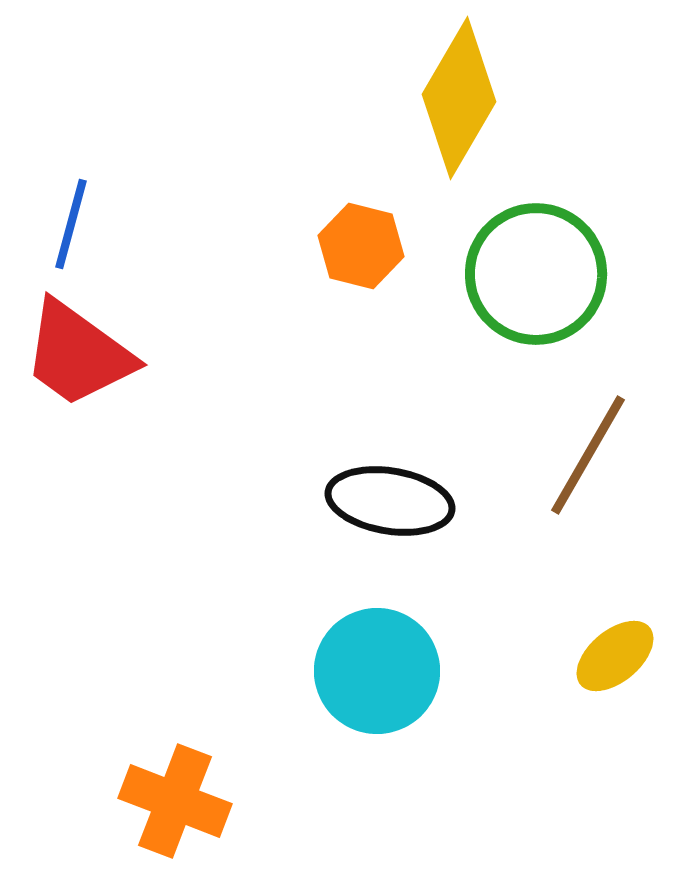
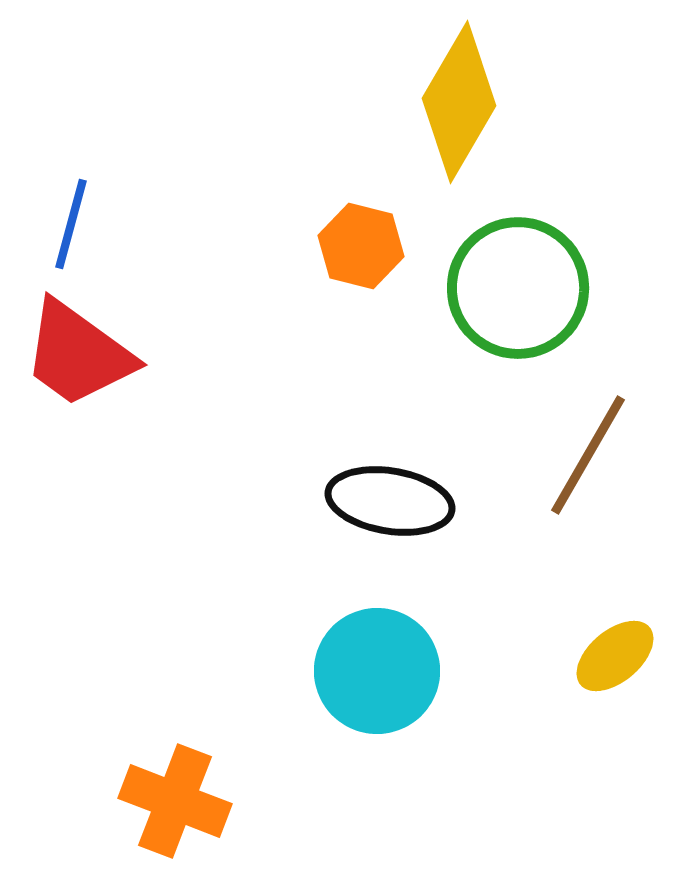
yellow diamond: moved 4 px down
green circle: moved 18 px left, 14 px down
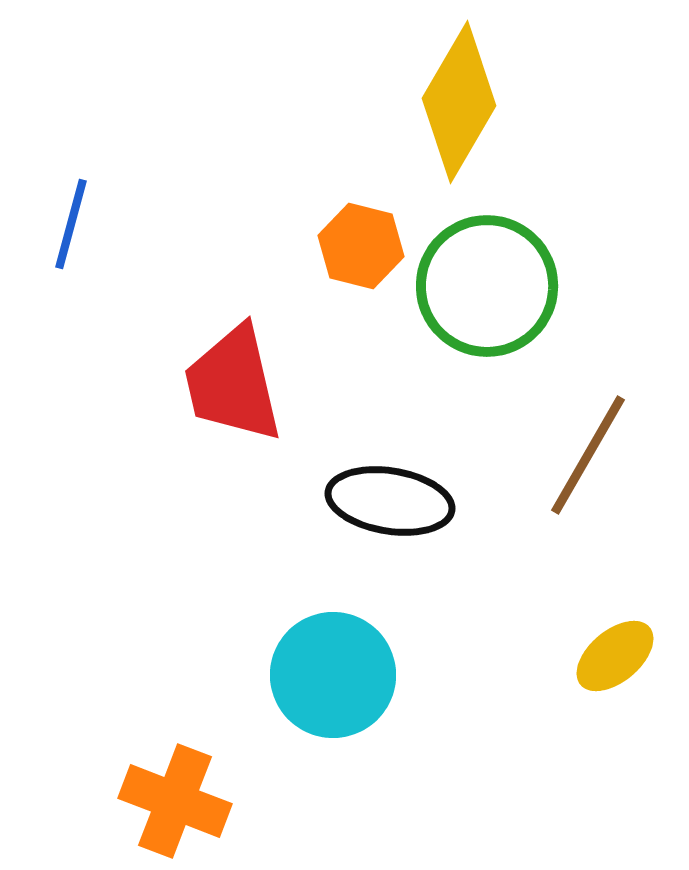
green circle: moved 31 px left, 2 px up
red trapezoid: moved 155 px right, 30 px down; rotated 41 degrees clockwise
cyan circle: moved 44 px left, 4 px down
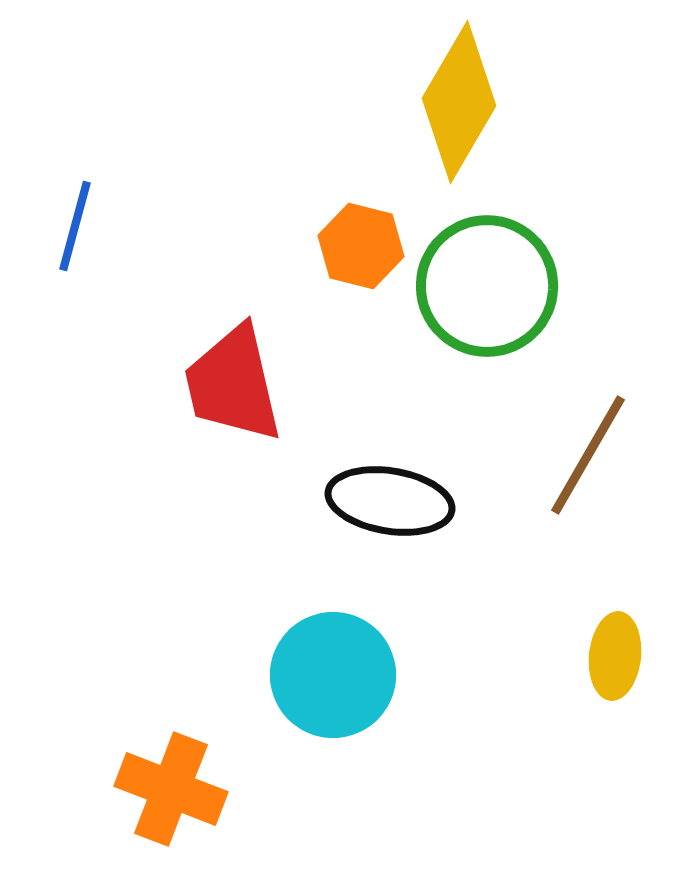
blue line: moved 4 px right, 2 px down
yellow ellipse: rotated 44 degrees counterclockwise
orange cross: moved 4 px left, 12 px up
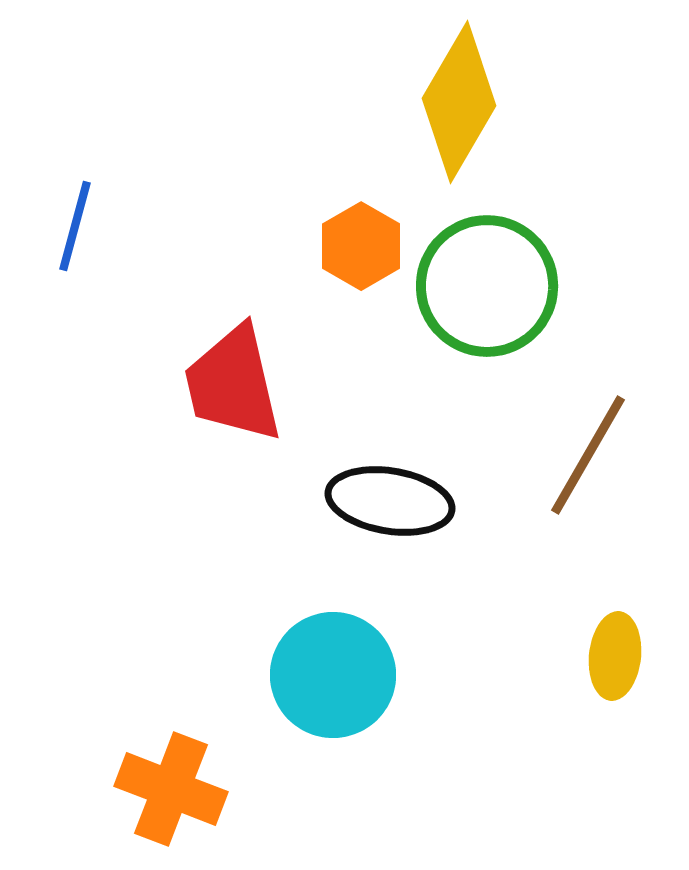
orange hexagon: rotated 16 degrees clockwise
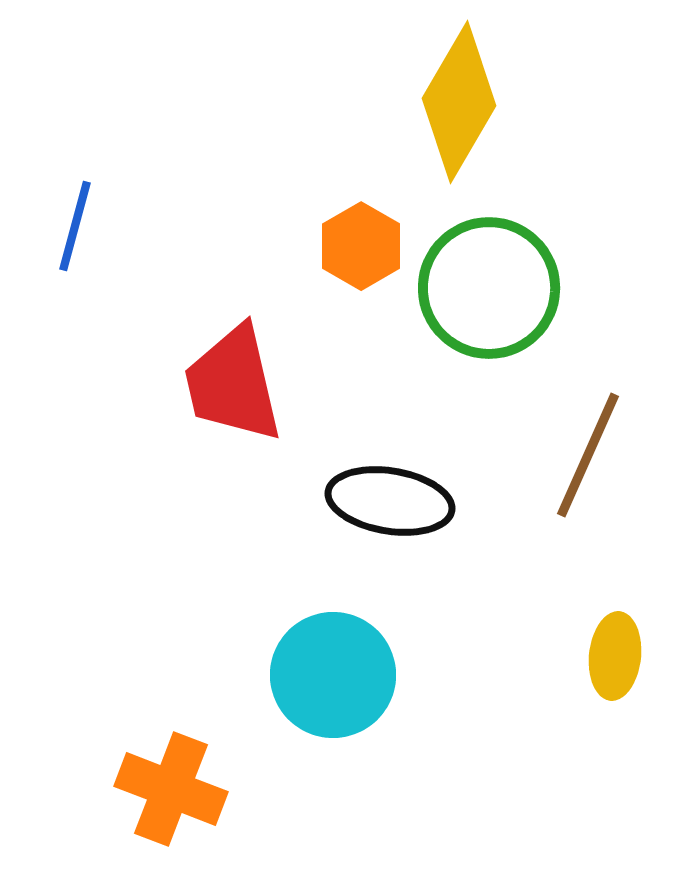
green circle: moved 2 px right, 2 px down
brown line: rotated 6 degrees counterclockwise
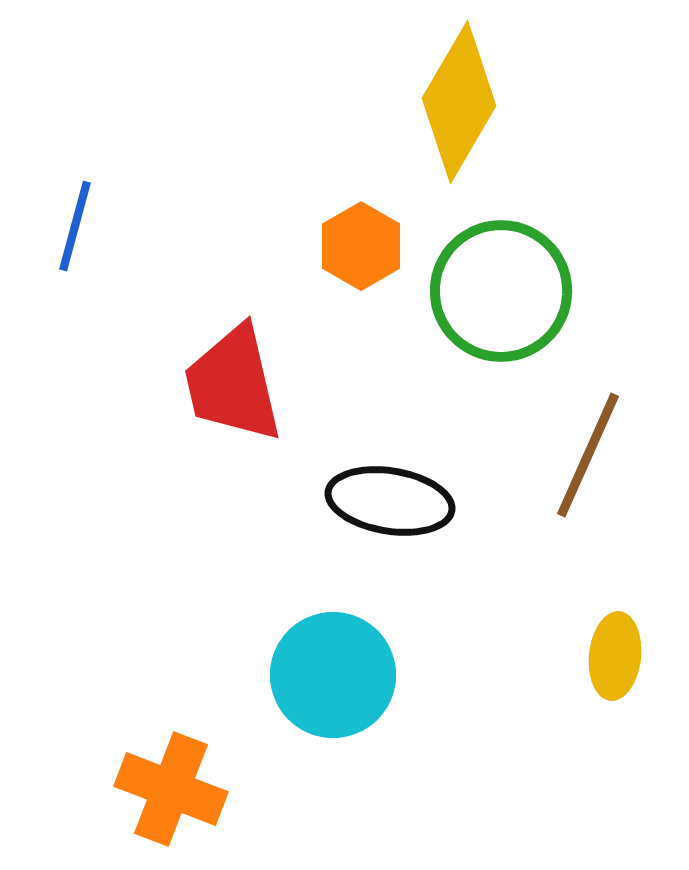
green circle: moved 12 px right, 3 px down
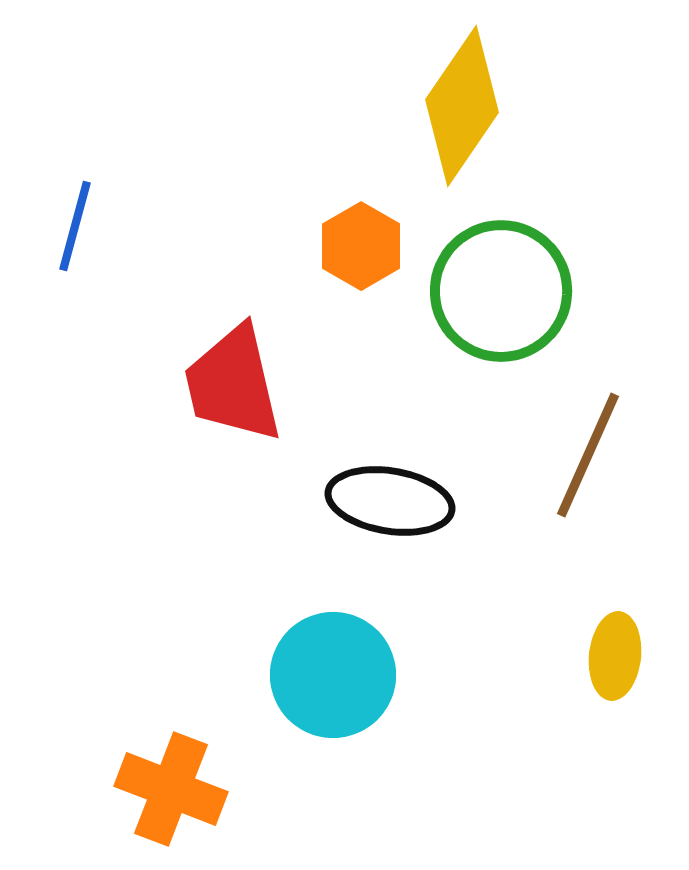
yellow diamond: moved 3 px right, 4 px down; rotated 4 degrees clockwise
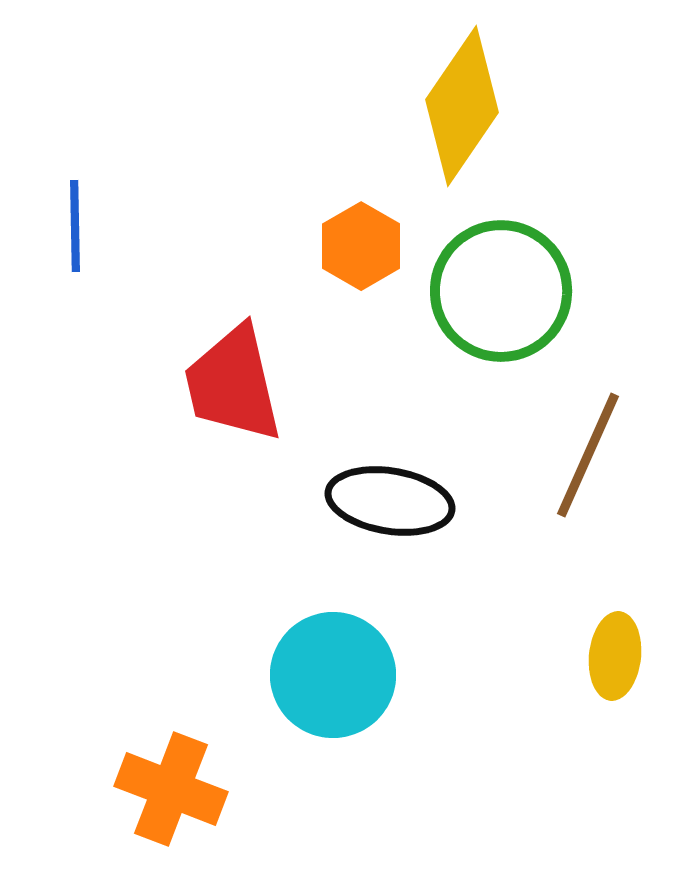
blue line: rotated 16 degrees counterclockwise
